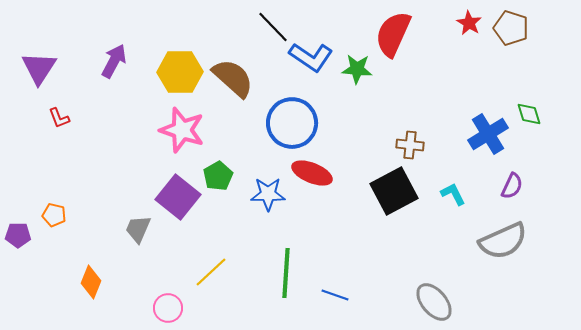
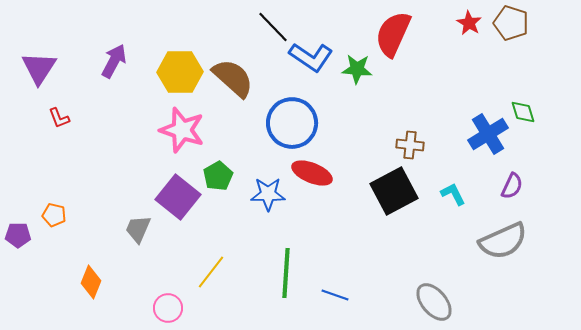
brown pentagon: moved 5 px up
green diamond: moved 6 px left, 2 px up
yellow line: rotated 9 degrees counterclockwise
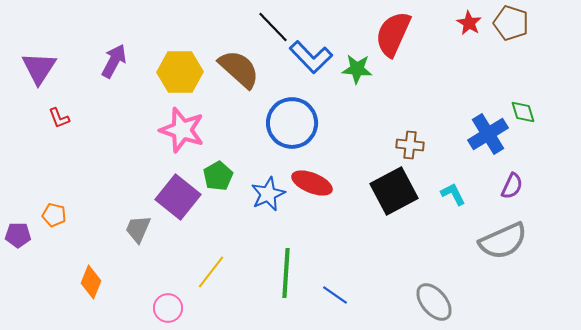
blue L-shape: rotated 12 degrees clockwise
brown semicircle: moved 6 px right, 9 px up
red ellipse: moved 10 px down
blue star: rotated 24 degrees counterclockwise
blue line: rotated 16 degrees clockwise
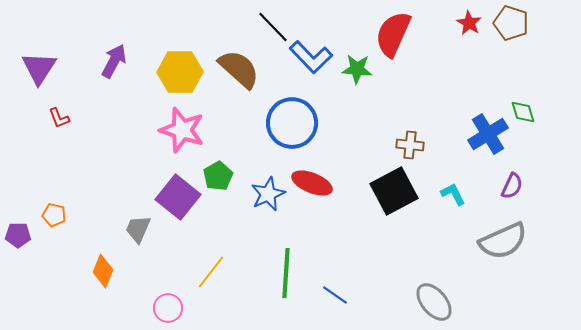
orange diamond: moved 12 px right, 11 px up
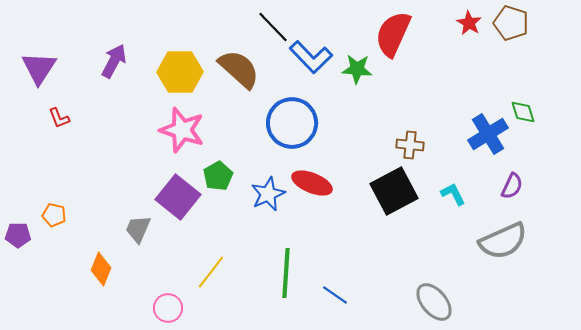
orange diamond: moved 2 px left, 2 px up
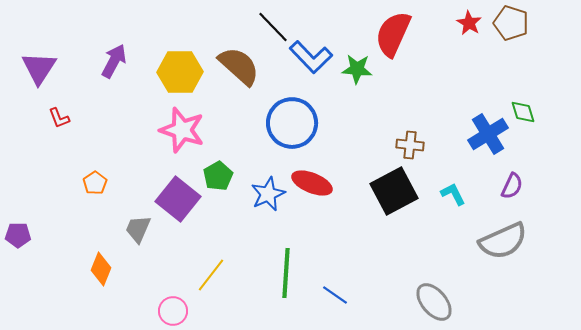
brown semicircle: moved 3 px up
purple square: moved 2 px down
orange pentagon: moved 41 px right, 32 px up; rotated 25 degrees clockwise
yellow line: moved 3 px down
pink circle: moved 5 px right, 3 px down
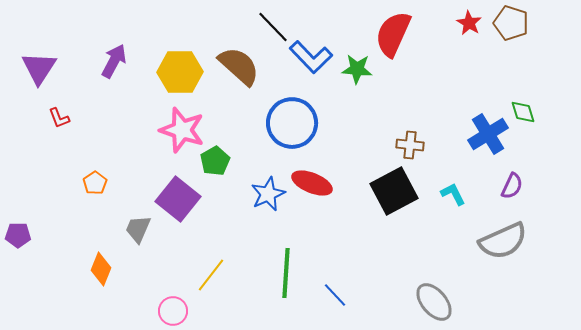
green pentagon: moved 3 px left, 15 px up
blue line: rotated 12 degrees clockwise
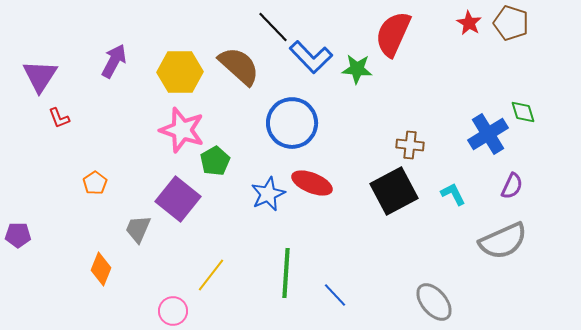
purple triangle: moved 1 px right, 8 px down
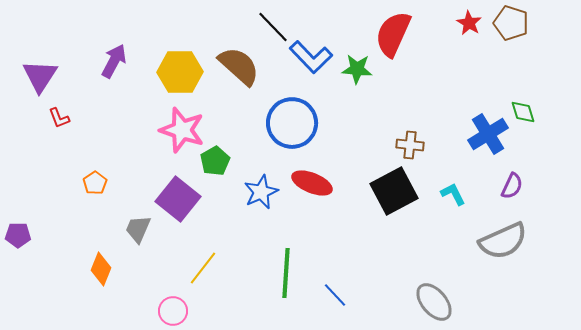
blue star: moved 7 px left, 2 px up
yellow line: moved 8 px left, 7 px up
